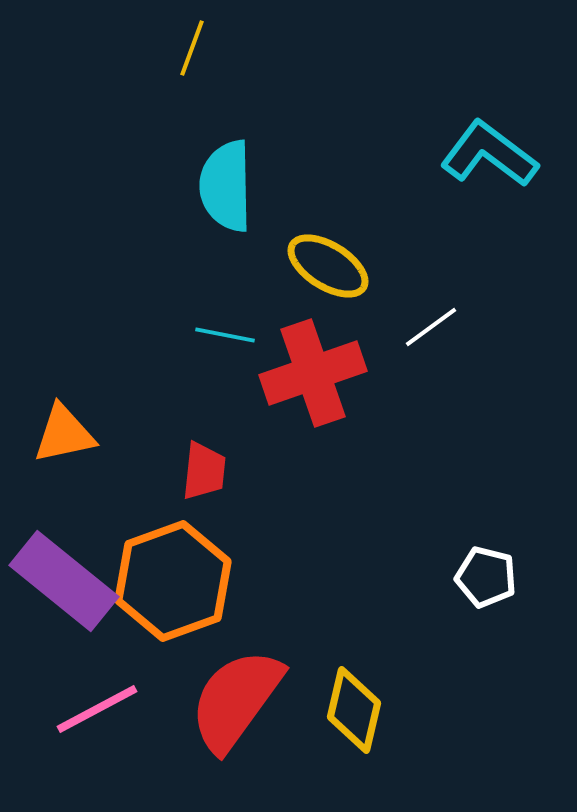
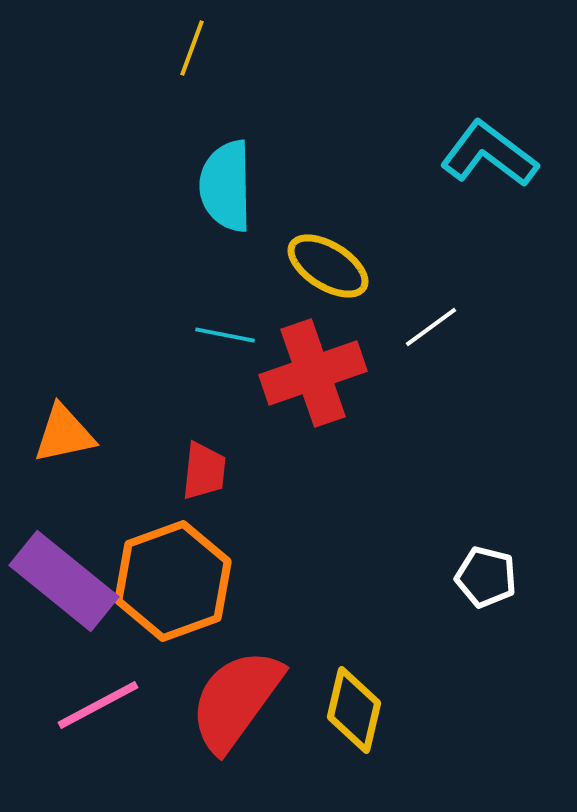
pink line: moved 1 px right, 4 px up
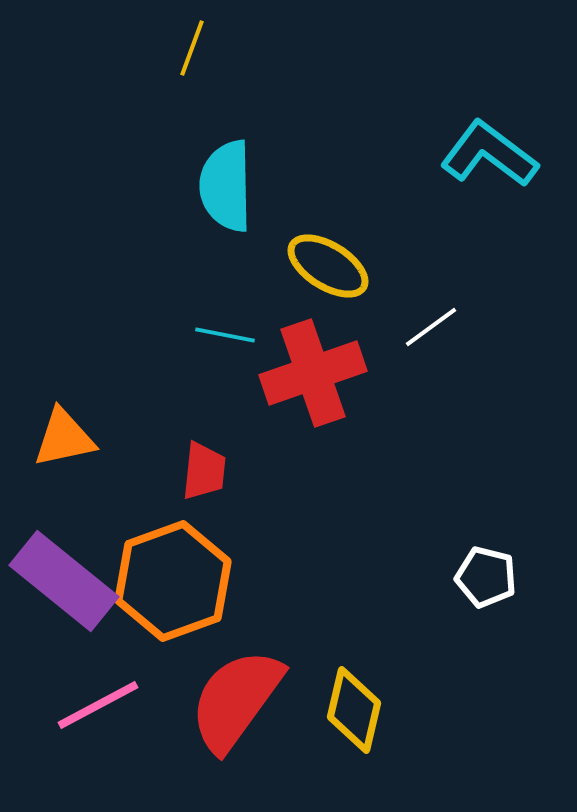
orange triangle: moved 4 px down
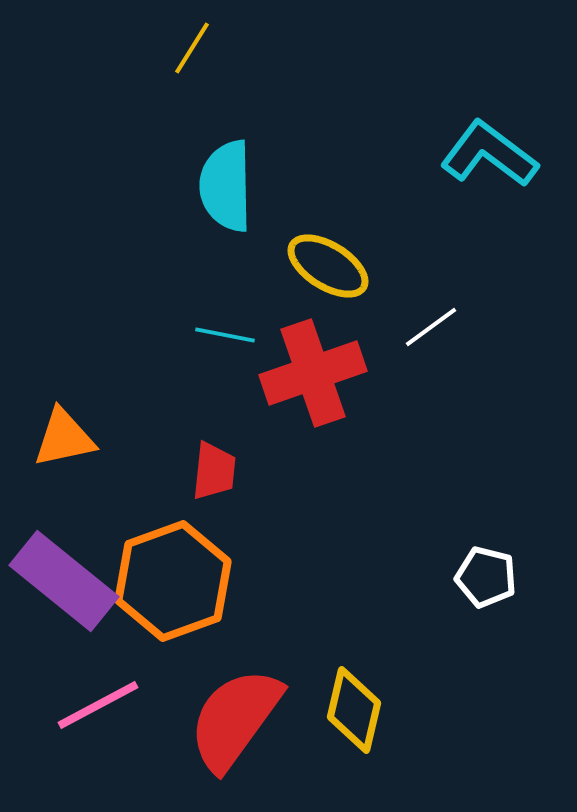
yellow line: rotated 12 degrees clockwise
red trapezoid: moved 10 px right
red semicircle: moved 1 px left, 19 px down
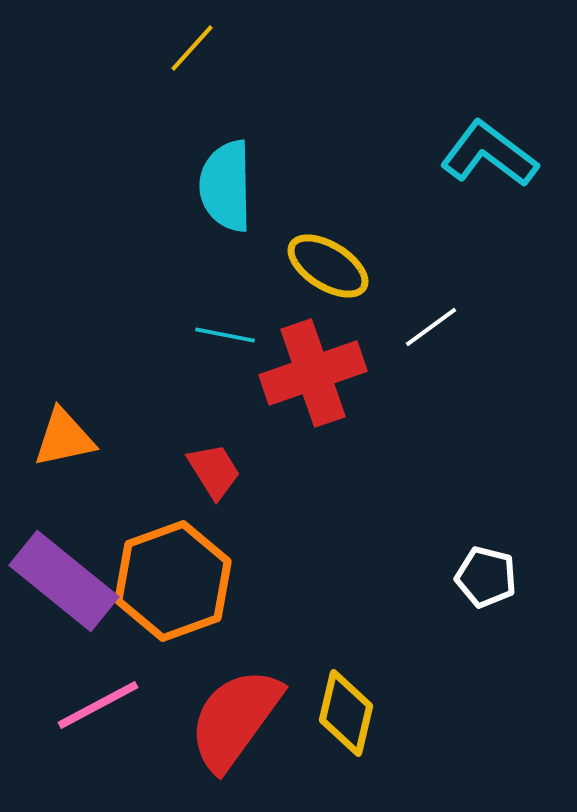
yellow line: rotated 10 degrees clockwise
red trapezoid: rotated 38 degrees counterclockwise
yellow diamond: moved 8 px left, 3 px down
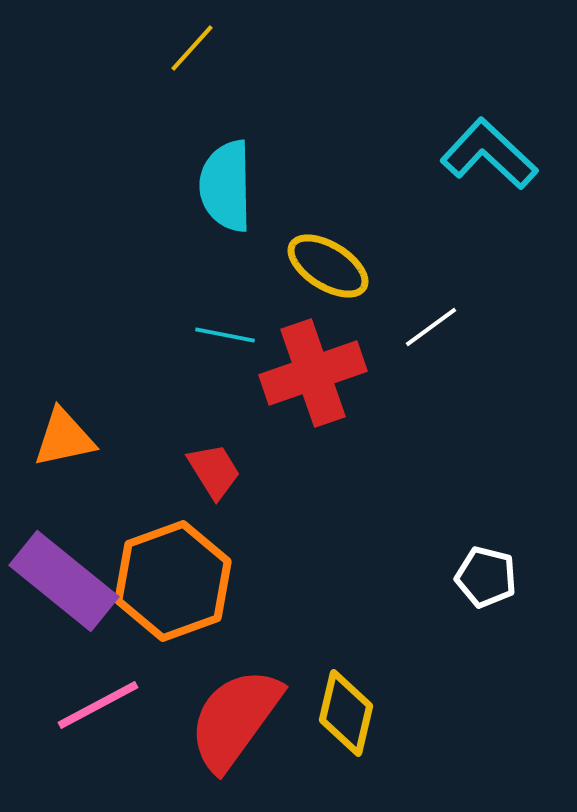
cyan L-shape: rotated 6 degrees clockwise
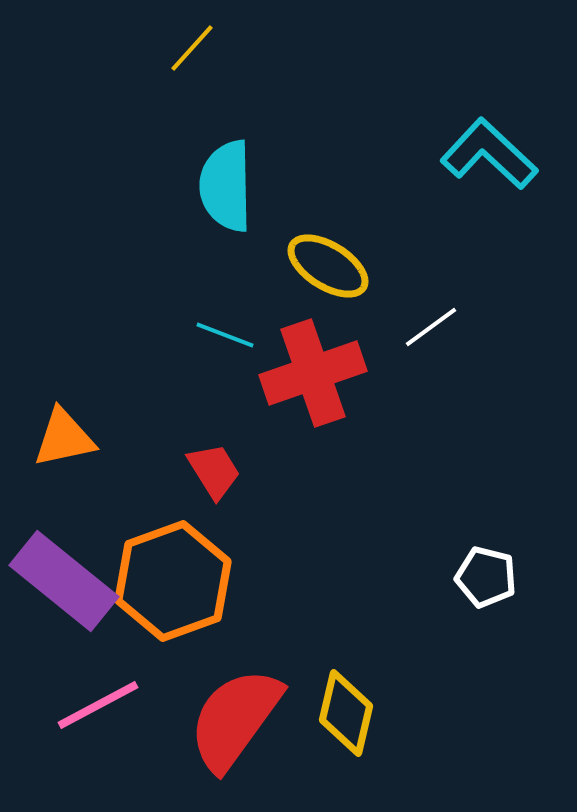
cyan line: rotated 10 degrees clockwise
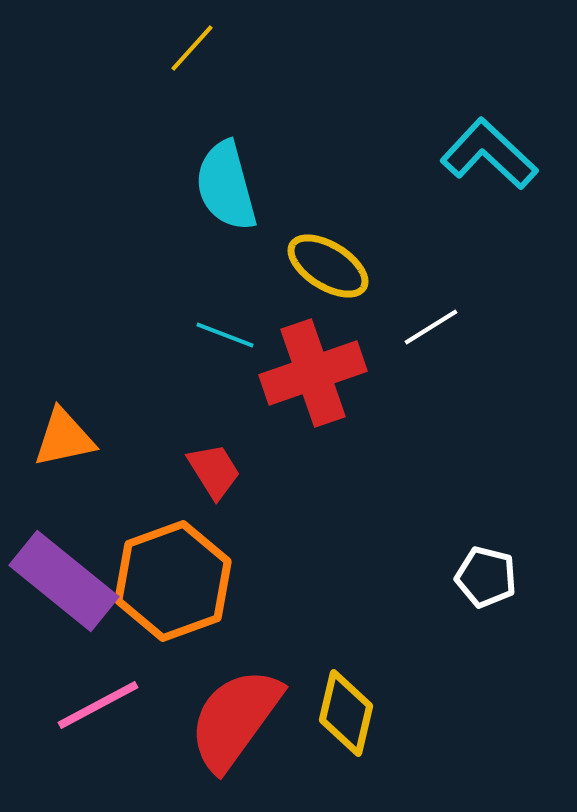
cyan semicircle: rotated 14 degrees counterclockwise
white line: rotated 4 degrees clockwise
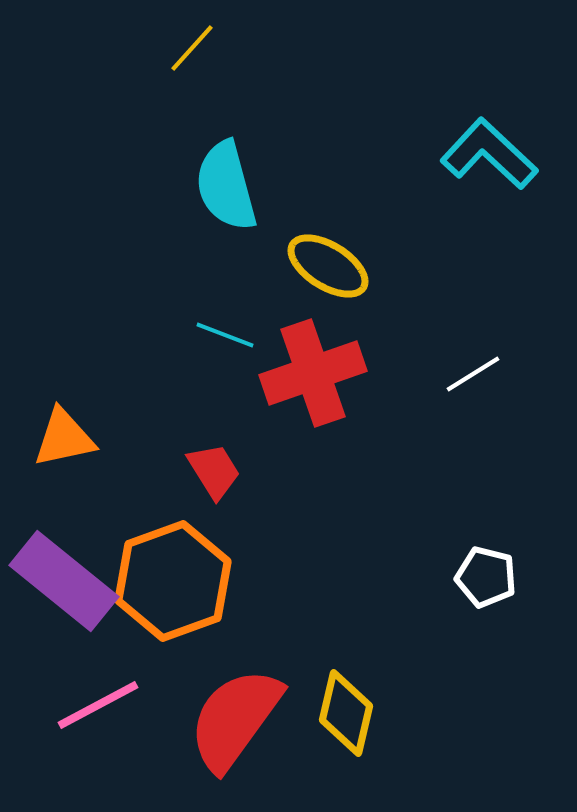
white line: moved 42 px right, 47 px down
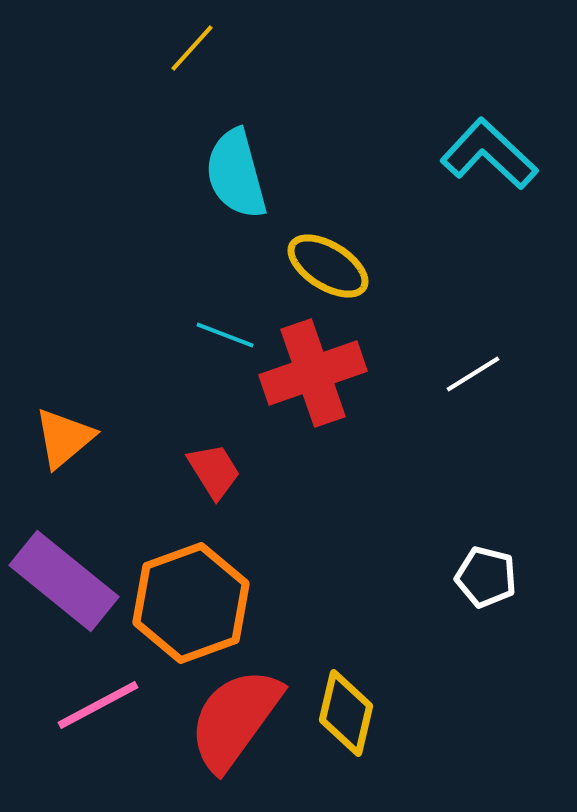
cyan semicircle: moved 10 px right, 12 px up
orange triangle: rotated 28 degrees counterclockwise
orange hexagon: moved 18 px right, 22 px down
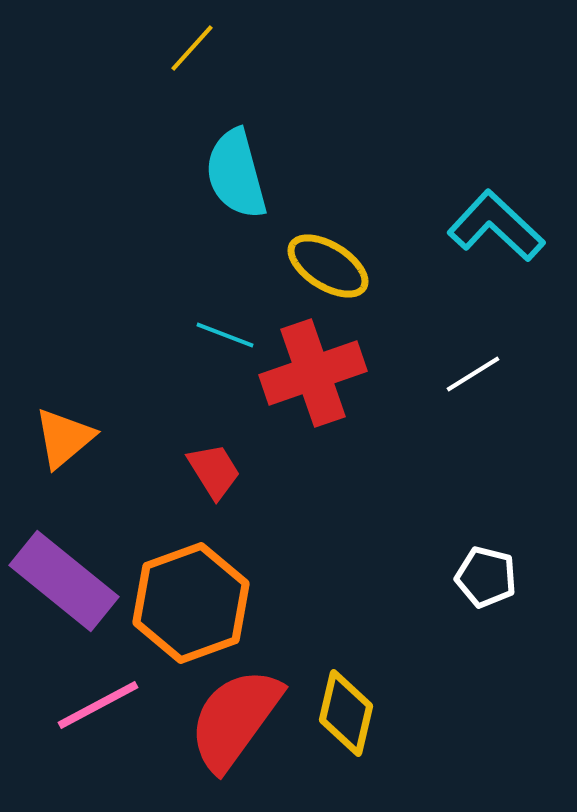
cyan L-shape: moved 7 px right, 72 px down
